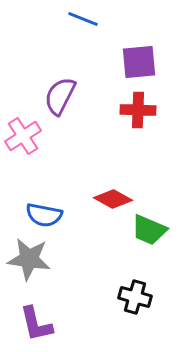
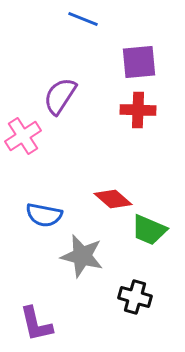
purple semicircle: rotated 6 degrees clockwise
red diamond: rotated 12 degrees clockwise
gray star: moved 53 px right, 3 px up; rotated 6 degrees clockwise
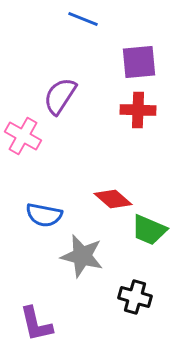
pink cross: rotated 27 degrees counterclockwise
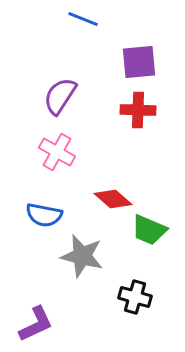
pink cross: moved 34 px right, 16 px down
purple L-shape: rotated 102 degrees counterclockwise
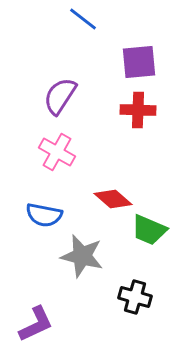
blue line: rotated 16 degrees clockwise
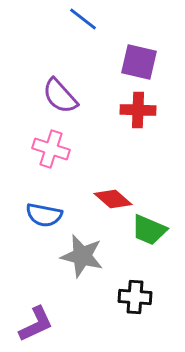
purple square: rotated 18 degrees clockwise
purple semicircle: rotated 75 degrees counterclockwise
pink cross: moved 6 px left, 3 px up; rotated 12 degrees counterclockwise
black cross: rotated 12 degrees counterclockwise
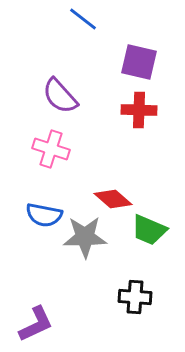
red cross: moved 1 px right
gray star: moved 3 px right, 19 px up; rotated 15 degrees counterclockwise
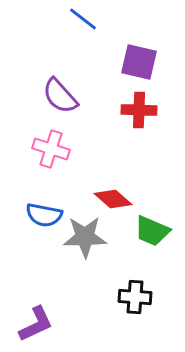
green trapezoid: moved 3 px right, 1 px down
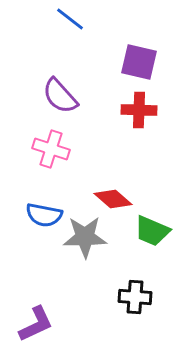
blue line: moved 13 px left
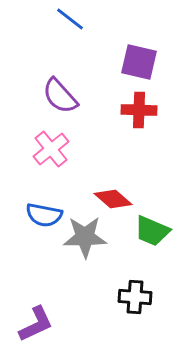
pink cross: rotated 33 degrees clockwise
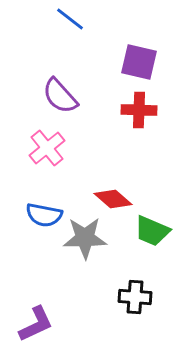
pink cross: moved 4 px left, 1 px up
gray star: moved 1 px down
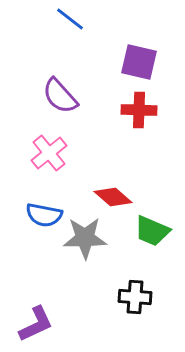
pink cross: moved 2 px right, 5 px down
red diamond: moved 2 px up
